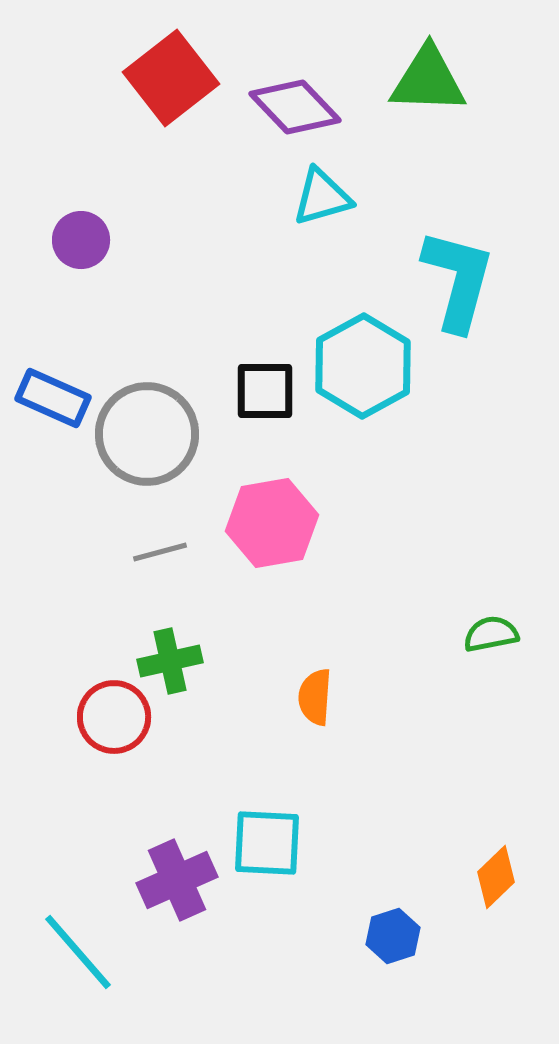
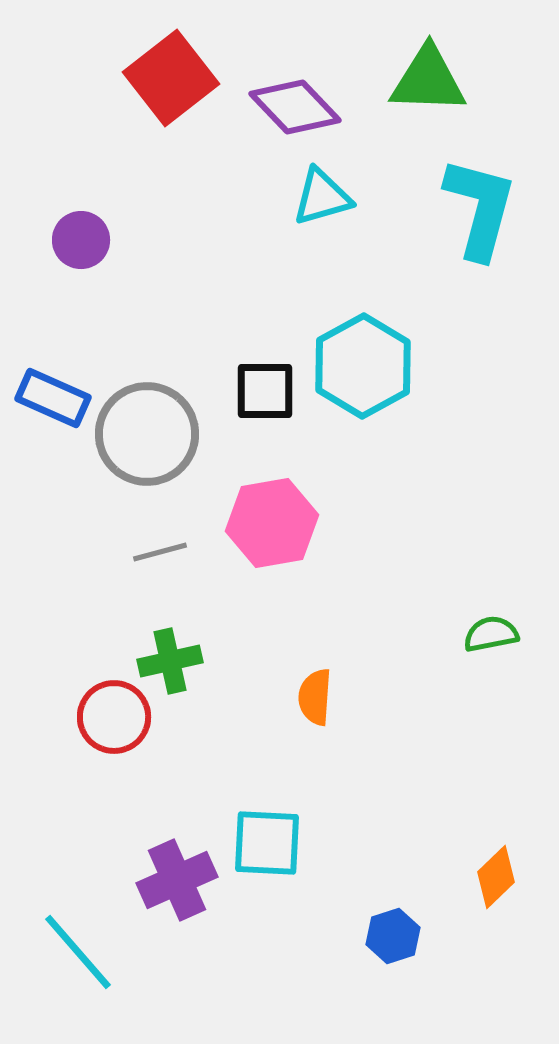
cyan L-shape: moved 22 px right, 72 px up
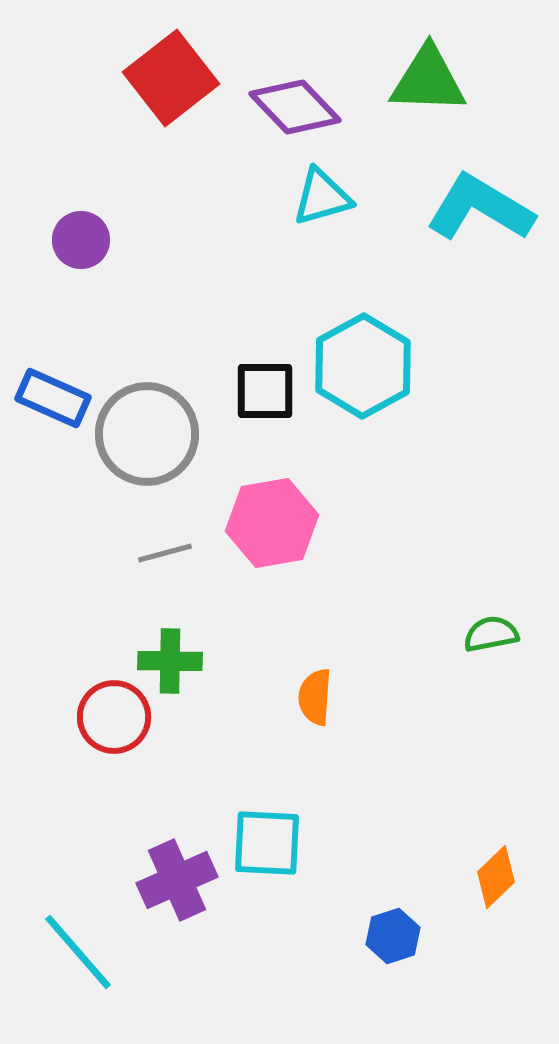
cyan L-shape: rotated 74 degrees counterclockwise
gray line: moved 5 px right, 1 px down
green cross: rotated 14 degrees clockwise
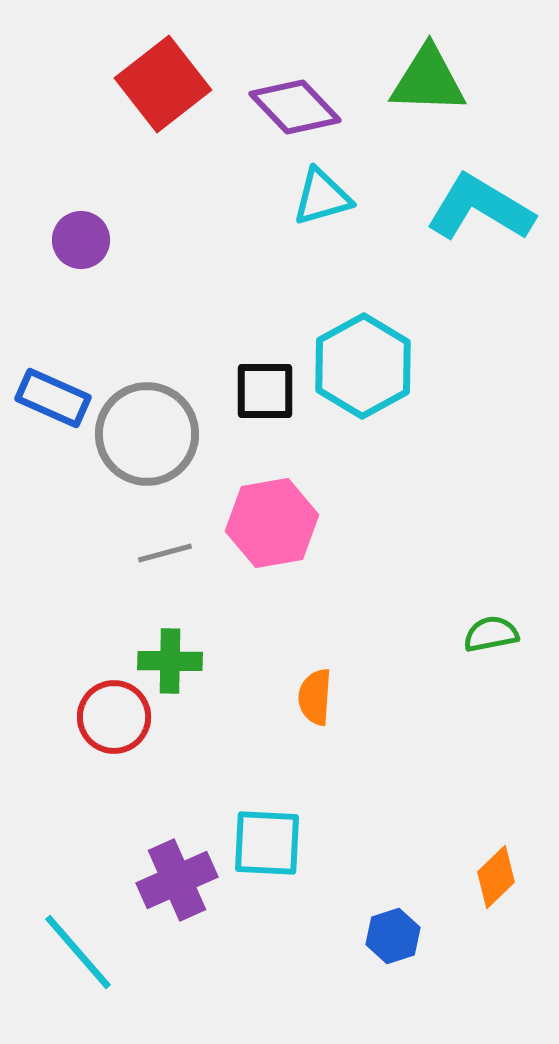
red square: moved 8 px left, 6 px down
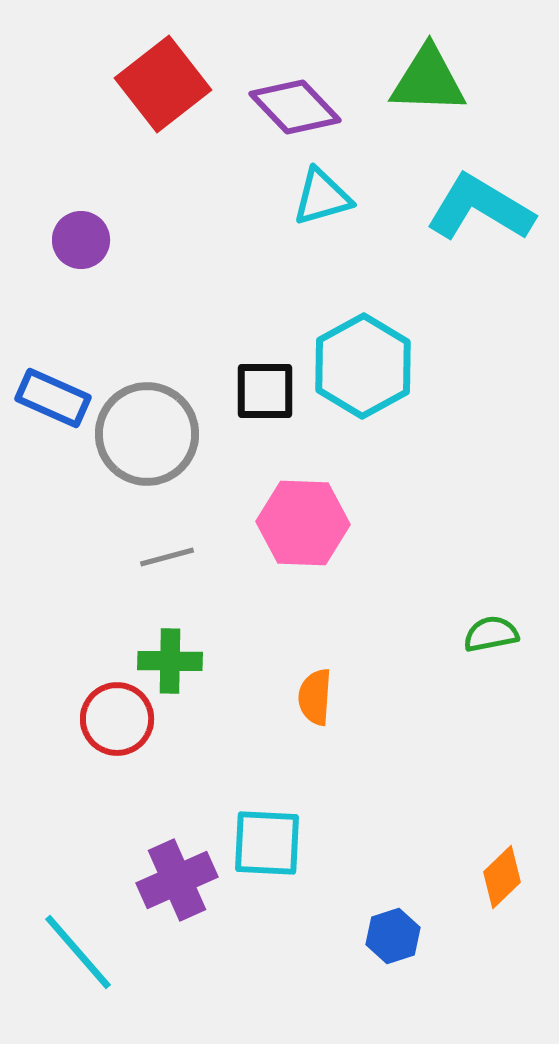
pink hexagon: moved 31 px right; rotated 12 degrees clockwise
gray line: moved 2 px right, 4 px down
red circle: moved 3 px right, 2 px down
orange diamond: moved 6 px right
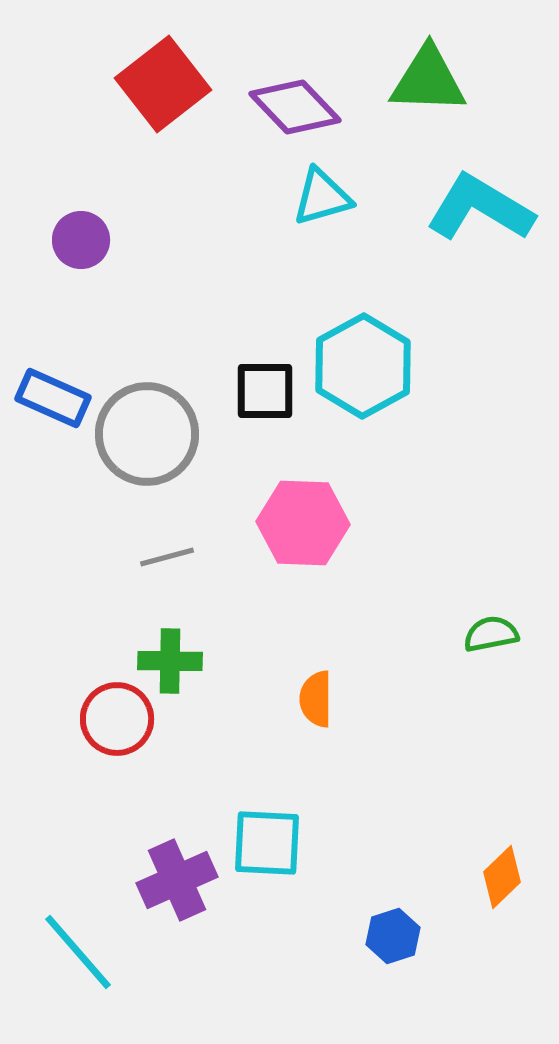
orange semicircle: moved 1 px right, 2 px down; rotated 4 degrees counterclockwise
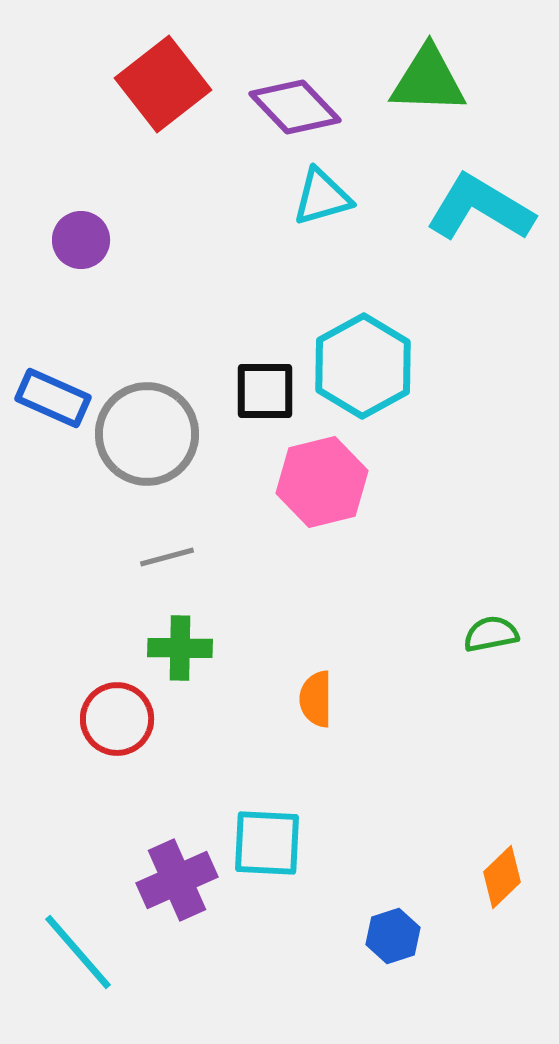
pink hexagon: moved 19 px right, 41 px up; rotated 16 degrees counterclockwise
green cross: moved 10 px right, 13 px up
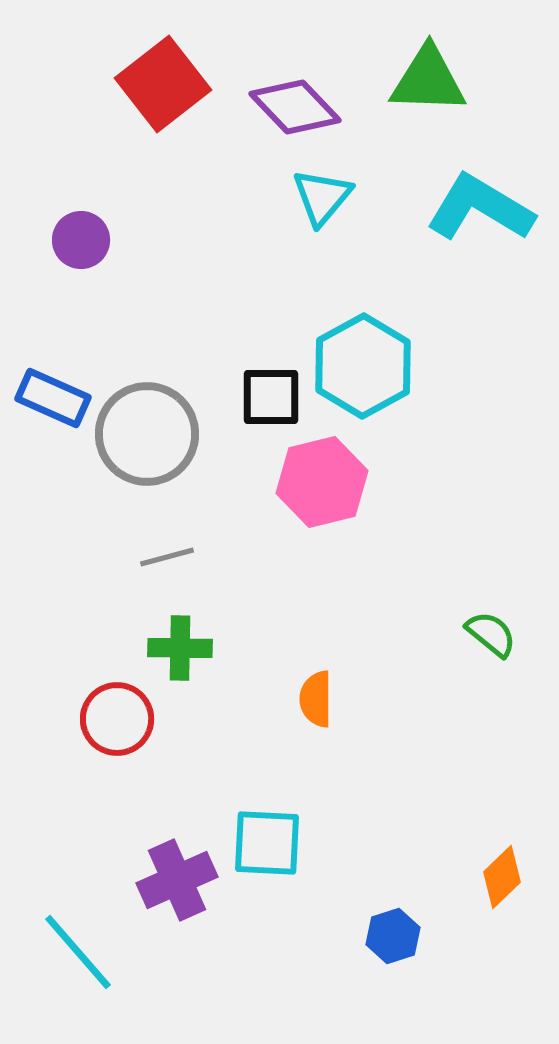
cyan triangle: rotated 34 degrees counterclockwise
black square: moved 6 px right, 6 px down
green semicircle: rotated 50 degrees clockwise
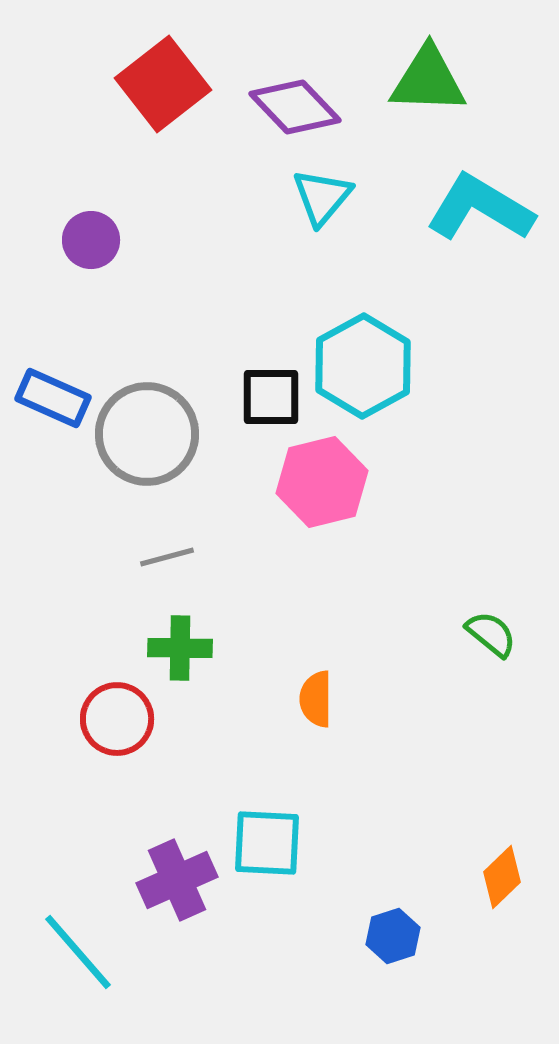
purple circle: moved 10 px right
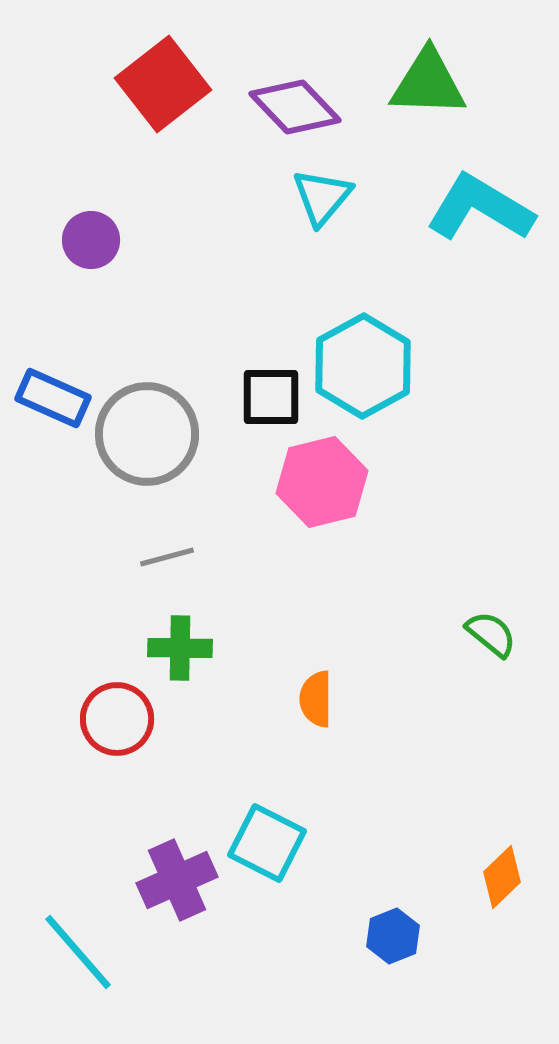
green triangle: moved 3 px down
cyan square: rotated 24 degrees clockwise
blue hexagon: rotated 4 degrees counterclockwise
